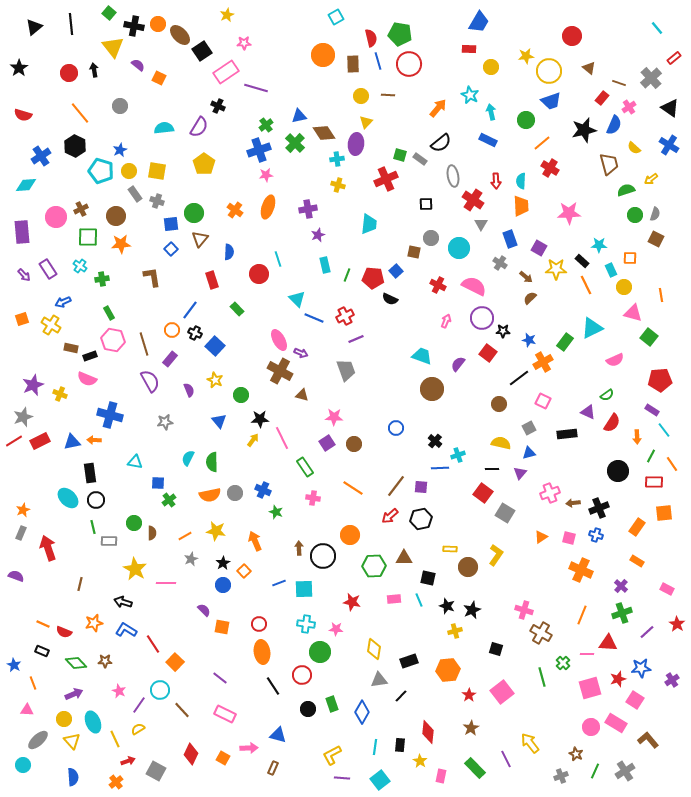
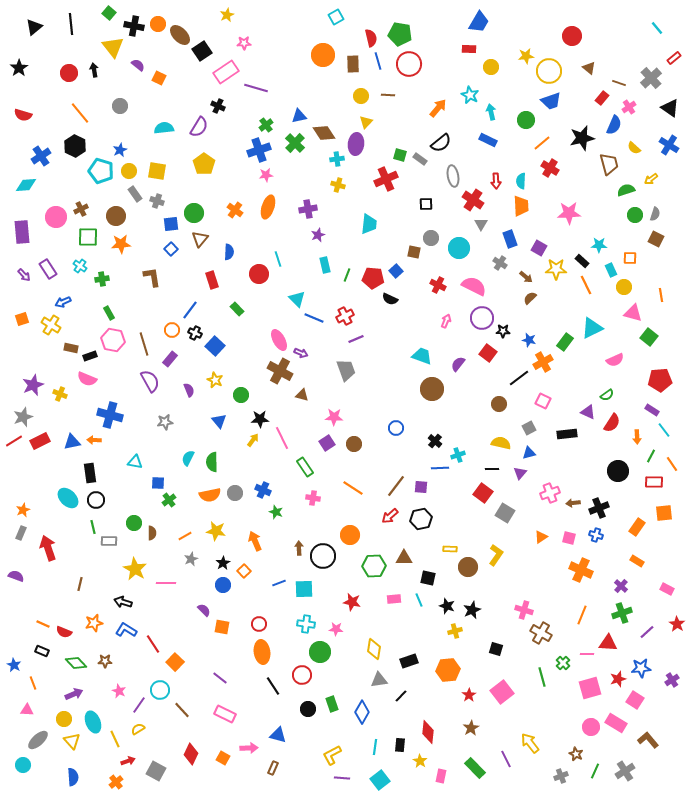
black star at (584, 130): moved 2 px left, 8 px down
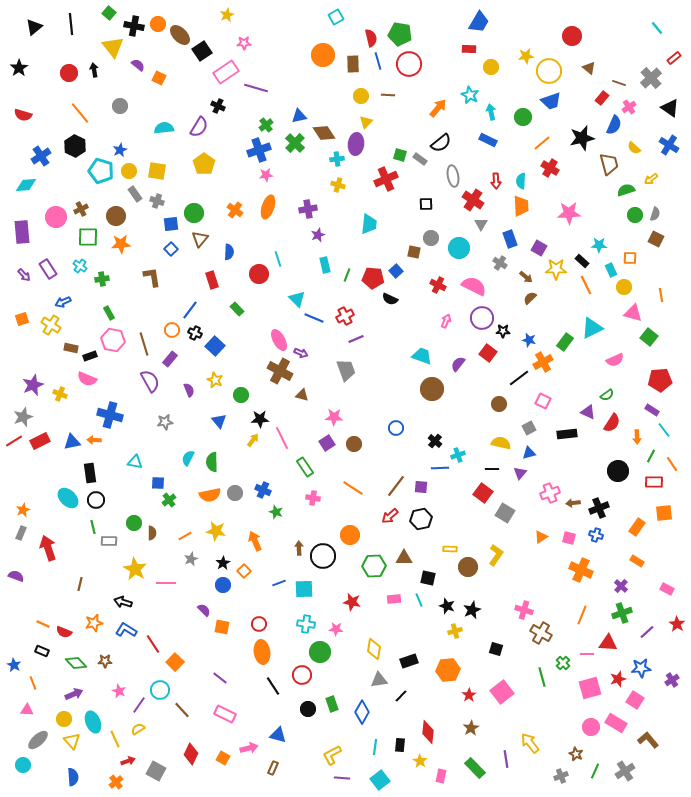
green circle at (526, 120): moved 3 px left, 3 px up
pink arrow at (249, 748): rotated 12 degrees counterclockwise
purple line at (506, 759): rotated 18 degrees clockwise
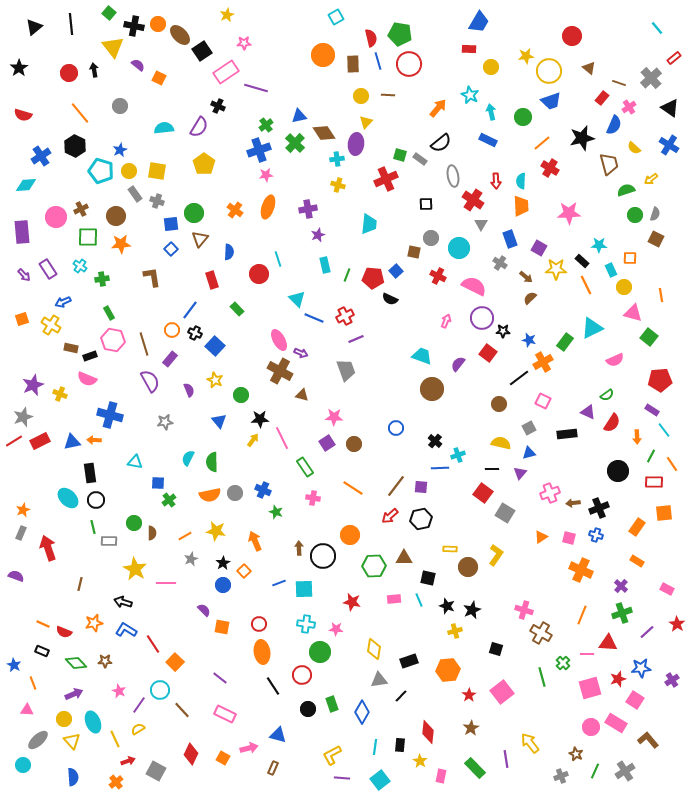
red cross at (438, 285): moved 9 px up
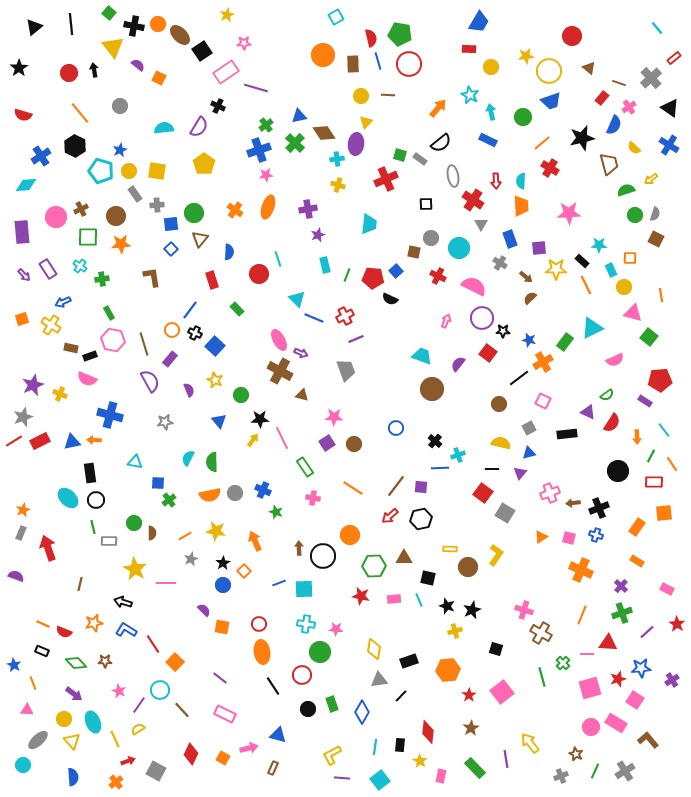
gray cross at (157, 201): moved 4 px down; rotated 24 degrees counterclockwise
purple square at (539, 248): rotated 35 degrees counterclockwise
purple rectangle at (652, 410): moved 7 px left, 9 px up
red star at (352, 602): moved 9 px right, 6 px up
purple arrow at (74, 694): rotated 60 degrees clockwise
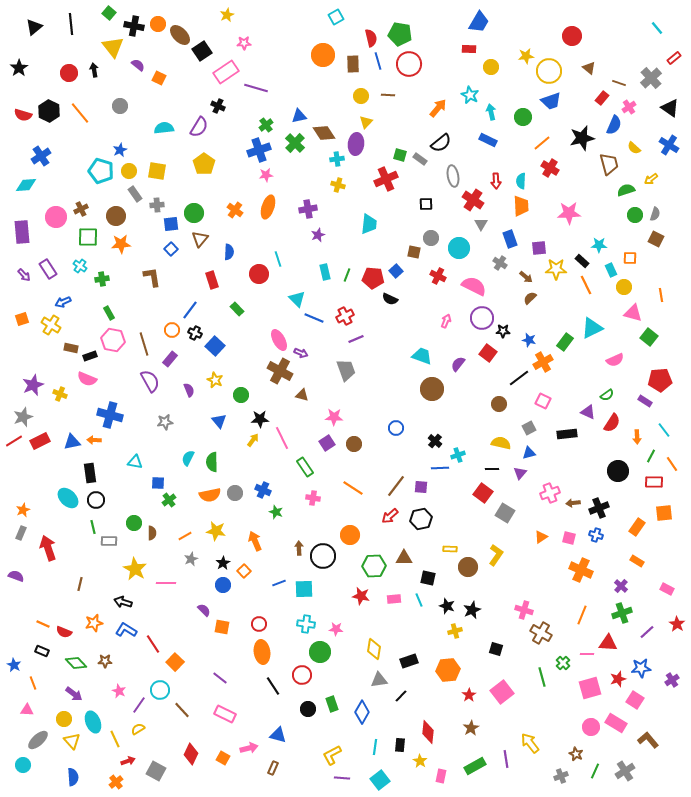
black hexagon at (75, 146): moved 26 px left, 35 px up
cyan rectangle at (325, 265): moved 7 px down
green rectangle at (475, 768): moved 2 px up; rotated 75 degrees counterclockwise
